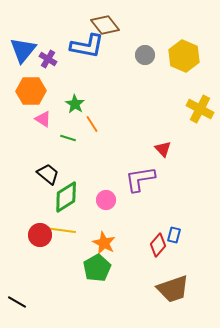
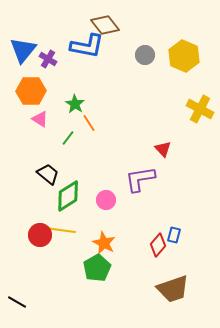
pink triangle: moved 3 px left
orange line: moved 3 px left, 1 px up
green line: rotated 70 degrees counterclockwise
green diamond: moved 2 px right, 1 px up
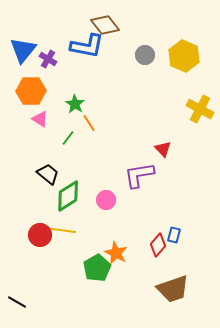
purple L-shape: moved 1 px left, 4 px up
orange star: moved 12 px right, 10 px down
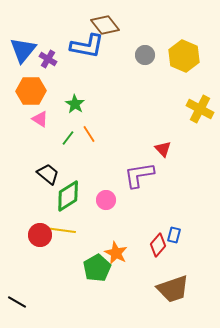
orange line: moved 11 px down
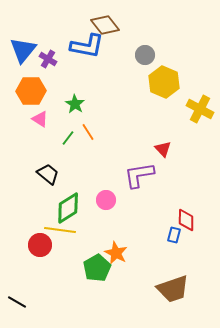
yellow hexagon: moved 20 px left, 26 px down
orange line: moved 1 px left, 2 px up
green diamond: moved 12 px down
red circle: moved 10 px down
red diamond: moved 28 px right, 25 px up; rotated 40 degrees counterclockwise
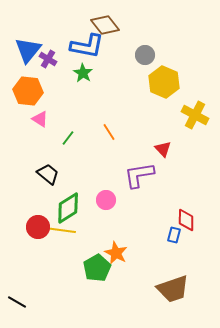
blue triangle: moved 5 px right
orange hexagon: moved 3 px left; rotated 8 degrees clockwise
green star: moved 8 px right, 31 px up
yellow cross: moved 5 px left, 6 px down
orange line: moved 21 px right
red circle: moved 2 px left, 18 px up
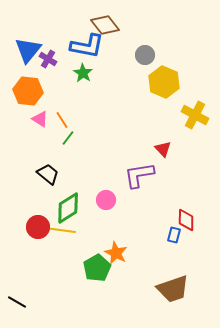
orange line: moved 47 px left, 12 px up
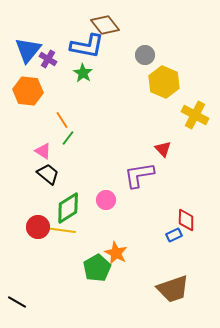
pink triangle: moved 3 px right, 32 px down
blue rectangle: rotated 49 degrees clockwise
